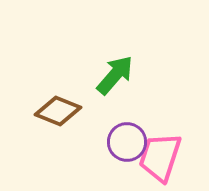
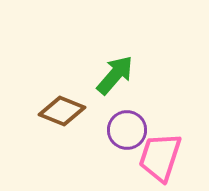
brown diamond: moved 4 px right
purple circle: moved 12 px up
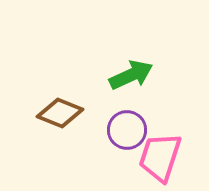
green arrow: moved 16 px right; rotated 24 degrees clockwise
brown diamond: moved 2 px left, 2 px down
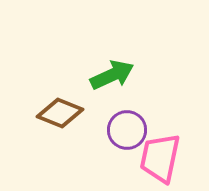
green arrow: moved 19 px left
pink trapezoid: moved 1 px down; rotated 6 degrees counterclockwise
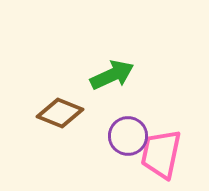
purple circle: moved 1 px right, 6 px down
pink trapezoid: moved 1 px right, 4 px up
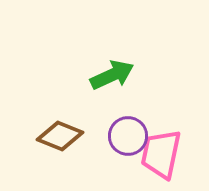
brown diamond: moved 23 px down
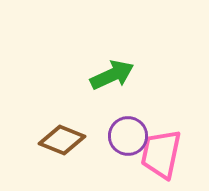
brown diamond: moved 2 px right, 4 px down
